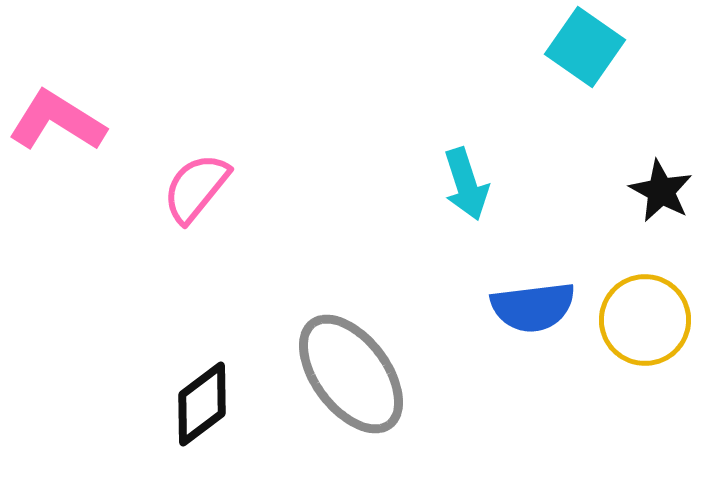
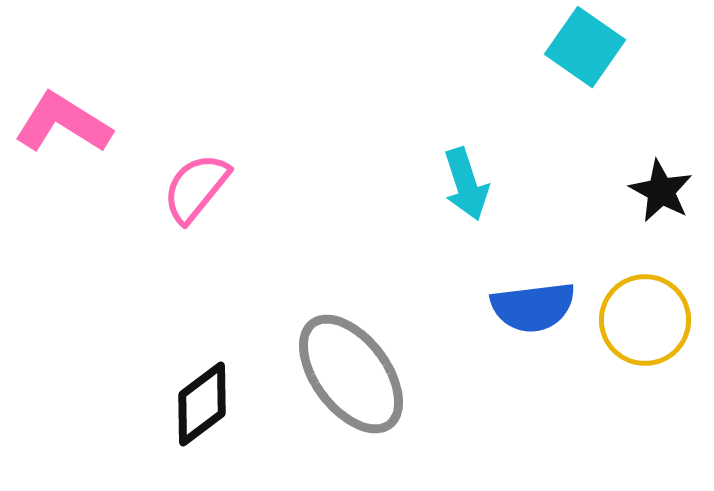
pink L-shape: moved 6 px right, 2 px down
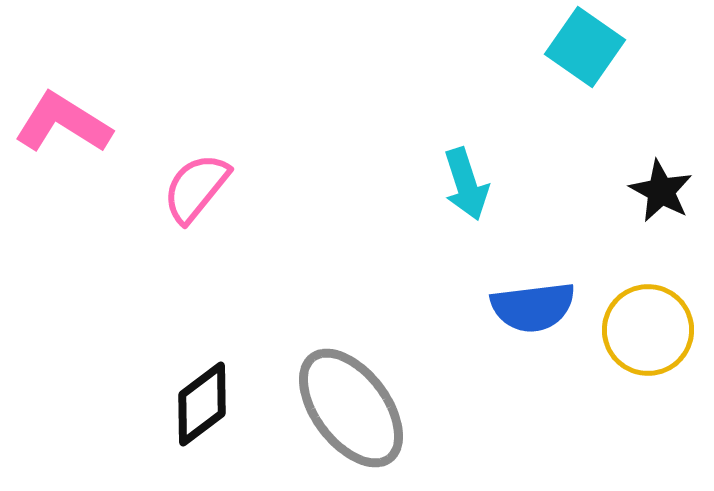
yellow circle: moved 3 px right, 10 px down
gray ellipse: moved 34 px down
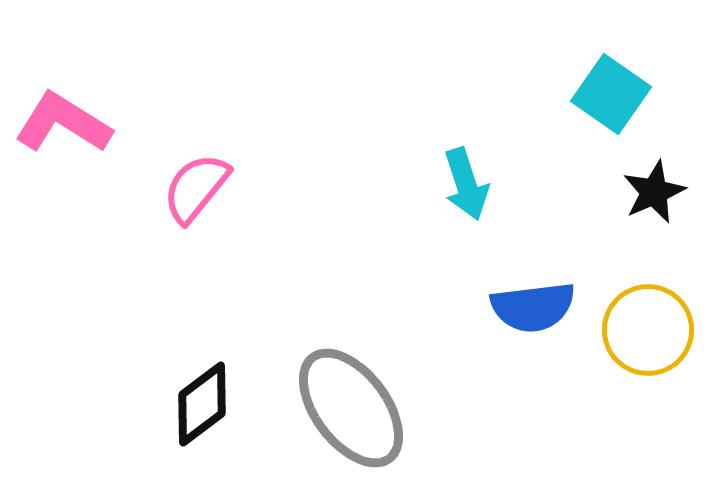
cyan square: moved 26 px right, 47 px down
black star: moved 7 px left, 1 px down; rotated 20 degrees clockwise
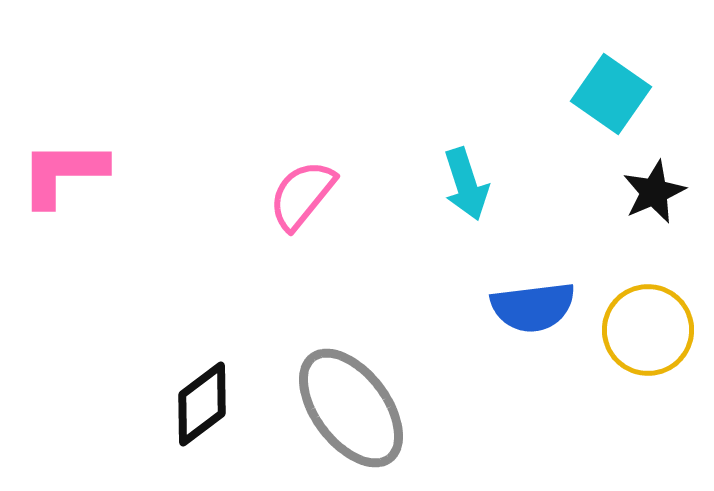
pink L-shape: moved 50 px down; rotated 32 degrees counterclockwise
pink semicircle: moved 106 px right, 7 px down
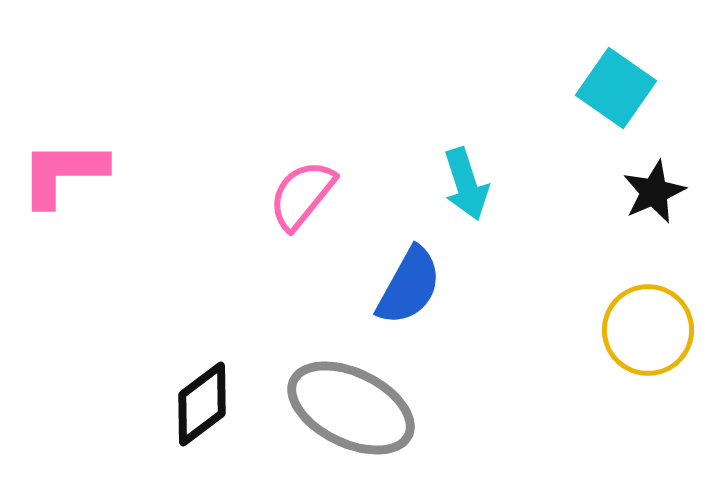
cyan square: moved 5 px right, 6 px up
blue semicircle: moved 124 px left, 21 px up; rotated 54 degrees counterclockwise
gray ellipse: rotated 27 degrees counterclockwise
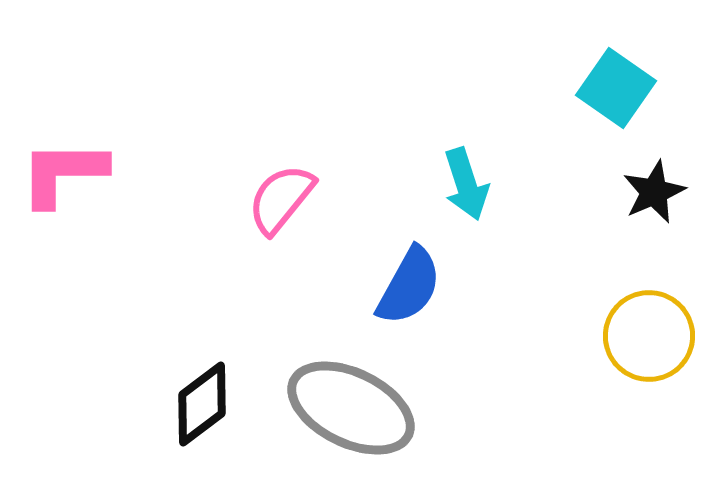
pink semicircle: moved 21 px left, 4 px down
yellow circle: moved 1 px right, 6 px down
